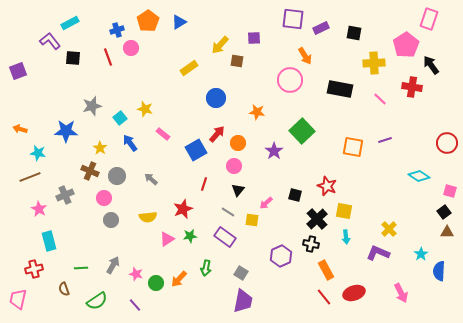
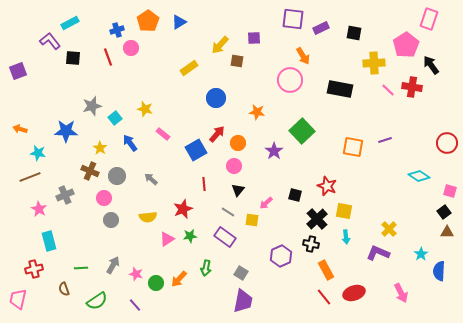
orange arrow at (305, 56): moved 2 px left
pink line at (380, 99): moved 8 px right, 9 px up
cyan square at (120, 118): moved 5 px left
red line at (204, 184): rotated 24 degrees counterclockwise
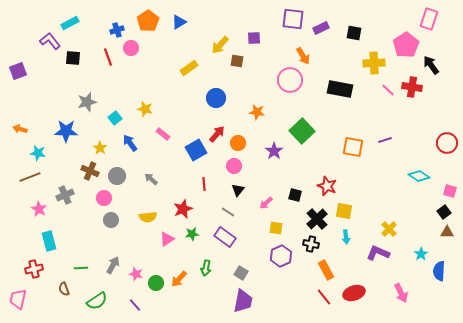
gray star at (92, 106): moved 5 px left, 4 px up
yellow square at (252, 220): moved 24 px right, 8 px down
green star at (190, 236): moved 2 px right, 2 px up
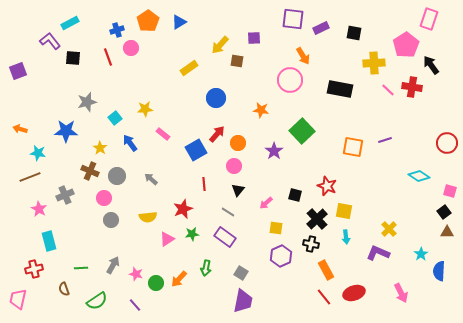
yellow star at (145, 109): rotated 21 degrees counterclockwise
orange star at (257, 112): moved 4 px right, 2 px up
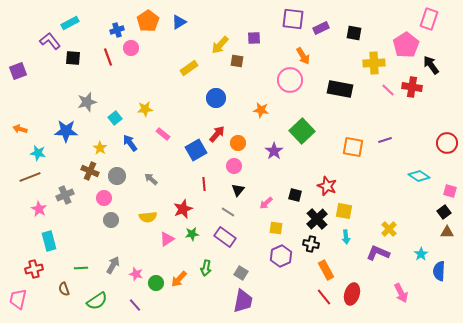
red ellipse at (354, 293): moved 2 px left, 1 px down; rotated 55 degrees counterclockwise
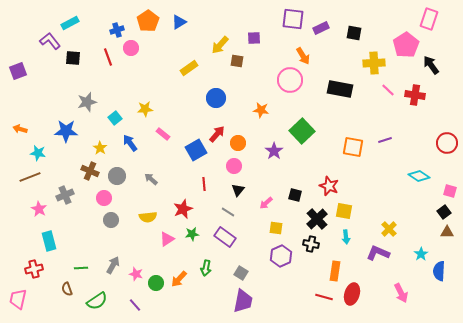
red cross at (412, 87): moved 3 px right, 8 px down
red star at (327, 186): moved 2 px right
orange rectangle at (326, 270): moved 9 px right, 1 px down; rotated 36 degrees clockwise
brown semicircle at (64, 289): moved 3 px right
red line at (324, 297): rotated 36 degrees counterclockwise
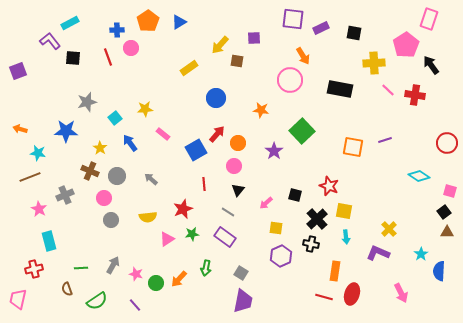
blue cross at (117, 30): rotated 16 degrees clockwise
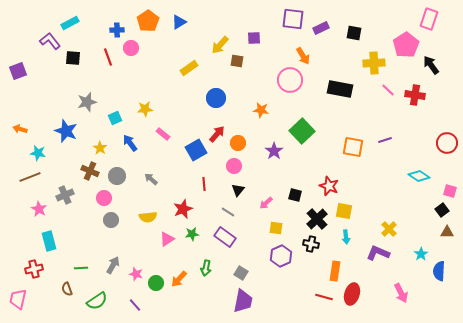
cyan square at (115, 118): rotated 16 degrees clockwise
blue star at (66, 131): rotated 20 degrees clockwise
black square at (444, 212): moved 2 px left, 2 px up
